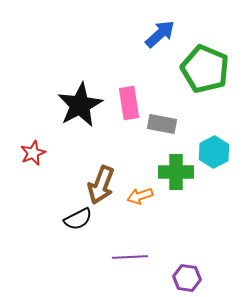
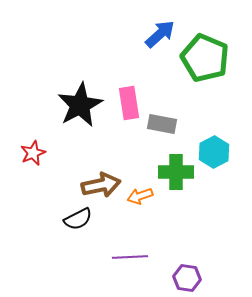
green pentagon: moved 11 px up
brown arrow: rotated 123 degrees counterclockwise
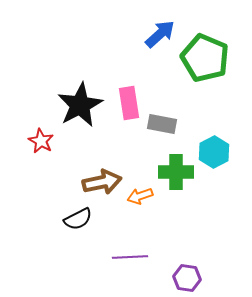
red star: moved 8 px right, 12 px up; rotated 20 degrees counterclockwise
brown arrow: moved 1 px right, 3 px up
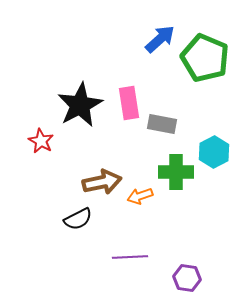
blue arrow: moved 5 px down
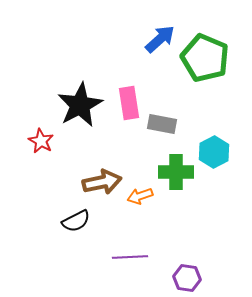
black semicircle: moved 2 px left, 2 px down
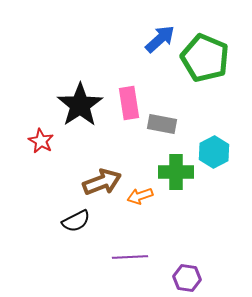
black star: rotated 6 degrees counterclockwise
brown arrow: rotated 9 degrees counterclockwise
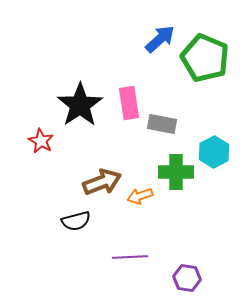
black semicircle: rotated 12 degrees clockwise
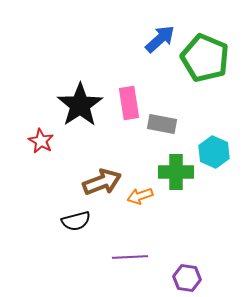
cyan hexagon: rotated 8 degrees counterclockwise
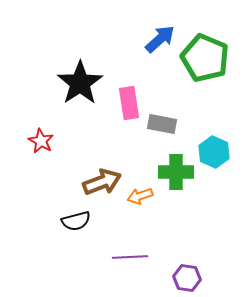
black star: moved 22 px up
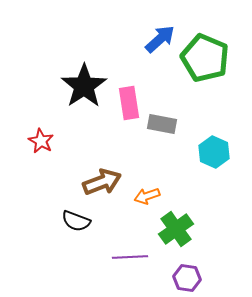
black star: moved 4 px right, 3 px down
green cross: moved 57 px down; rotated 36 degrees counterclockwise
orange arrow: moved 7 px right
black semicircle: rotated 36 degrees clockwise
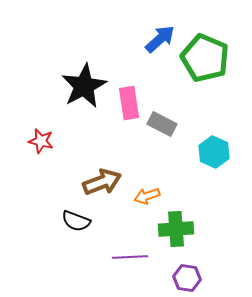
black star: rotated 6 degrees clockwise
gray rectangle: rotated 16 degrees clockwise
red star: rotated 15 degrees counterclockwise
green cross: rotated 32 degrees clockwise
